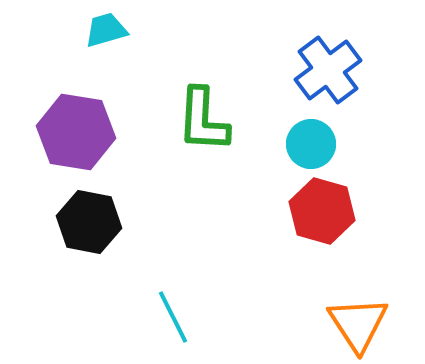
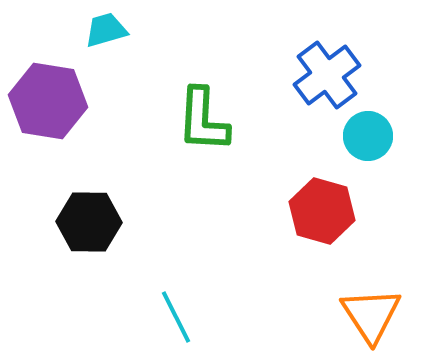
blue cross: moved 1 px left, 5 px down
purple hexagon: moved 28 px left, 31 px up
cyan circle: moved 57 px right, 8 px up
black hexagon: rotated 10 degrees counterclockwise
cyan line: moved 3 px right
orange triangle: moved 13 px right, 9 px up
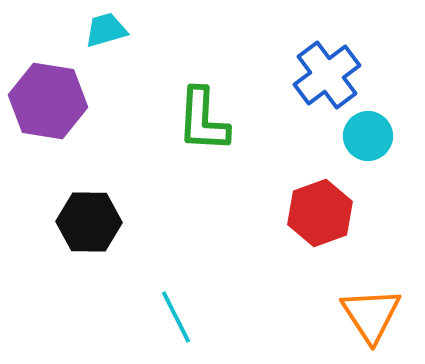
red hexagon: moved 2 px left, 2 px down; rotated 24 degrees clockwise
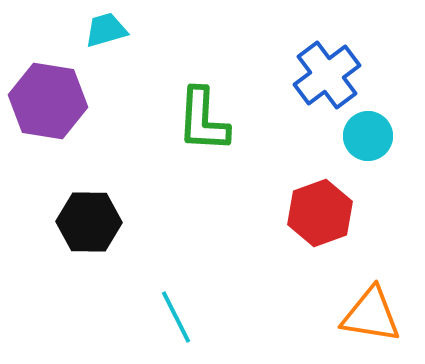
orange triangle: rotated 48 degrees counterclockwise
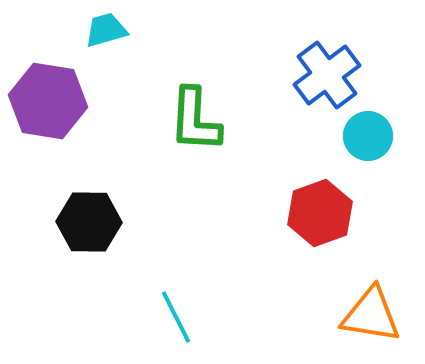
green L-shape: moved 8 px left
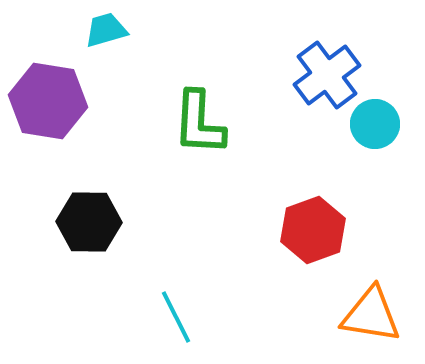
green L-shape: moved 4 px right, 3 px down
cyan circle: moved 7 px right, 12 px up
red hexagon: moved 7 px left, 17 px down
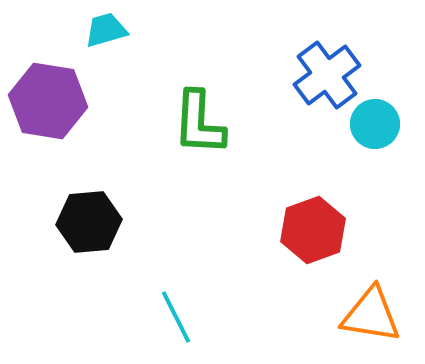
black hexagon: rotated 6 degrees counterclockwise
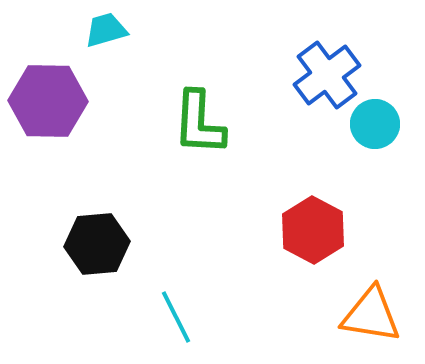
purple hexagon: rotated 8 degrees counterclockwise
black hexagon: moved 8 px right, 22 px down
red hexagon: rotated 12 degrees counterclockwise
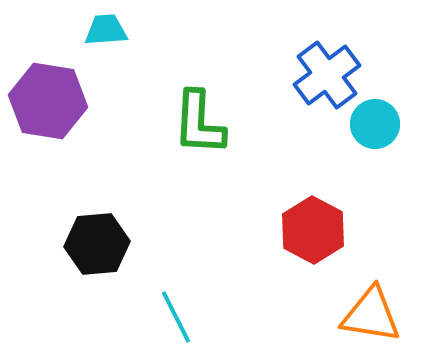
cyan trapezoid: rotated 12 degrees clockwise
purple hexagon: rotated 8 degrees clockwise
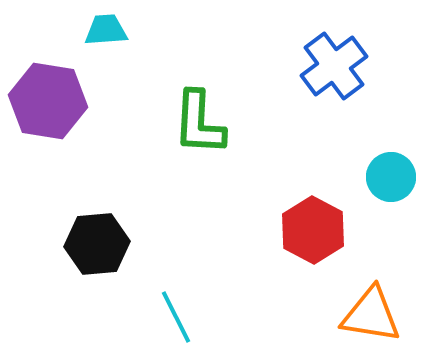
blue cross: moved 7 px right, 9 px up
cyan circle: moved 16 px right, 53 px down
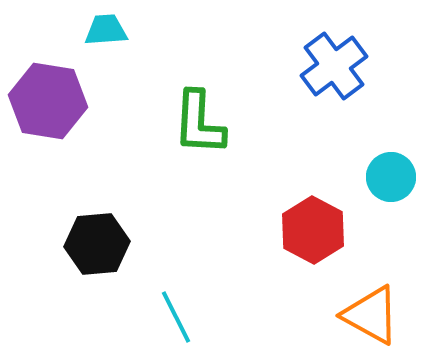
orange triangle: rotated 20 degrees clockwise
